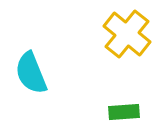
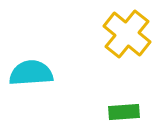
cyan semicircle: rotated 108 degrees clockwise
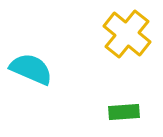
cyan semicircle: moved 4 px up; rotated 27 degrees clockwise
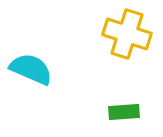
yellow cross: rotated 21 degrees counterclockwise
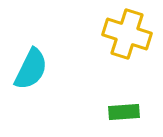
cyan semicircle: rotated 93 degrees clockwise
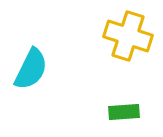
yellow cross: moved 1 px right, 2 px down
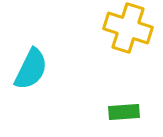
yellow cross: moved 8 px up
